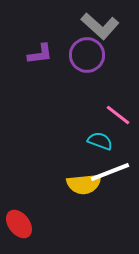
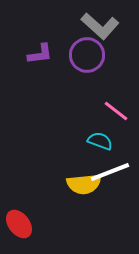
pink line: moved 2 px left, 4 px up
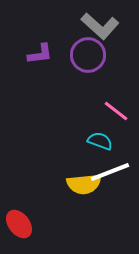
purple circle: moved 1 px right
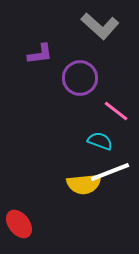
purple circle: moved 8 px left, 23 px down
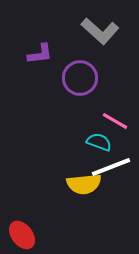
gray L-shape: moved 5 px down
pink line: moved 1 px left, 10 px down; rotated 8 degrees counterclockwise
cyan semicircle: moved 1 px left, 1 px down
white line: moved 1 px right, 5 px up
red ellipse: moved 3 px right, 11 px down
